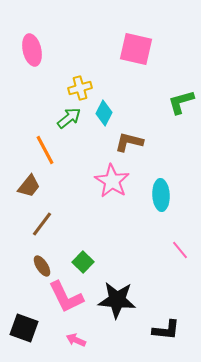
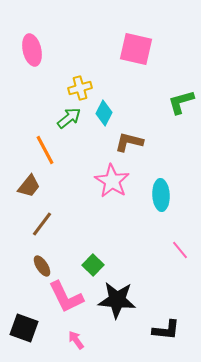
green square: moved 10 px right, 3 px down
pink arrow: rotated 30 degrees clockwise
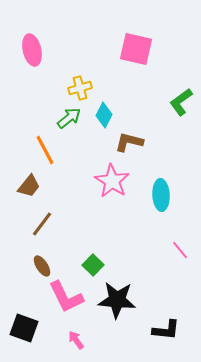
green L-shape: rotated 20 degrees counterclockwise
cyan diamond: moved 2 px down
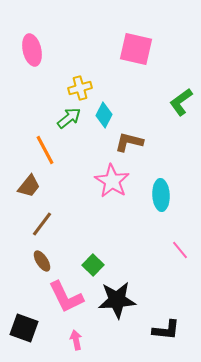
brown ellipse: moved 5 px up
black star: rotated 9 degrees counterclockwise
pink arrow: rotated 24 degrees clockwise
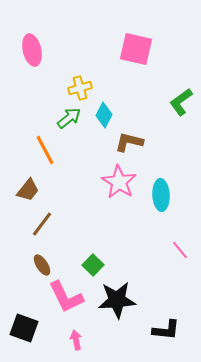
pink star: moved 7 px right, 1 px down
brown trapezoid: moved 1 px left, 4 px down
brown ellipse: moved 4 px down
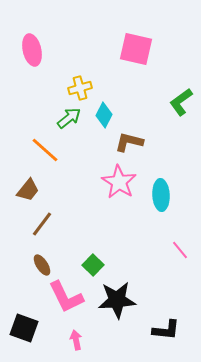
orange line: rotated 20 degrees counterclockwise
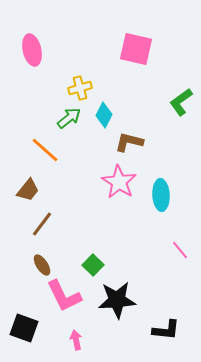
pink L-shape: moved 2 px left, 1 px up
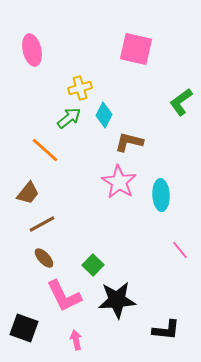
brown trapezoid: moved 3 px down
brown line: rotated 24 degrees clockwise
brown ellipse: moved 2 px right, 7 px up; rotated 10 degrees counterclockwise
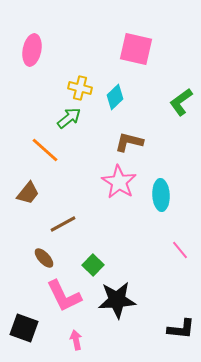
pink ellipse: rotated 24 degrees clockwise
yellow cross: rotated 30 degrees clockwise
cyan diamond: moved 11 px right, 18 px up; rotated 20 degrees clockwise
brown line: moved 21 px right
black L-shape: moved 15 px right, 1 px up
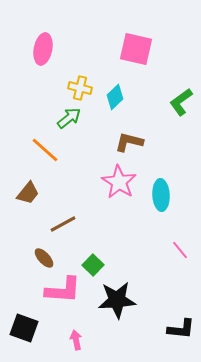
pink ellipse: moved 11 px right, 1 px up
pink L-shape: moved 1 px left, 6 px up; rotated 60 degrees counterclockwise
